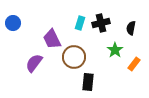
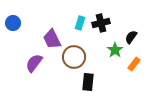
black semicircle: moved 9 px down; rotated 24 degrees clockwise
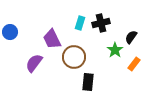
blue circle: moved 3 px left, 9 px down
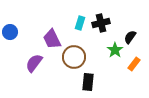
black semicircle: moved 1 px left
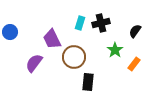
black semicircle: moved 5 px right, 6 px up
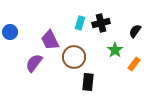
purple trapezoid: moved 2 px left, 1 px down
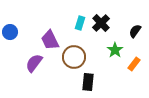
black cross: rotated 30 degrees counterclockwise
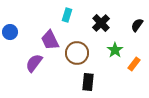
cyan rectangle: moved 13 px left, 8 px up
black semicircle: moved 2 px right, 6 px up
brown circle: moved 3 px right, 4 px up
